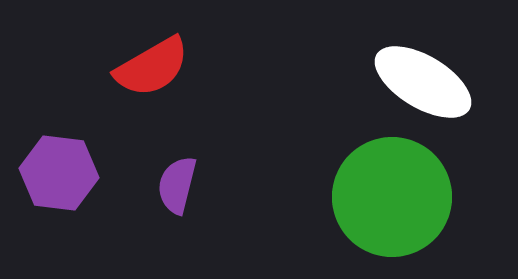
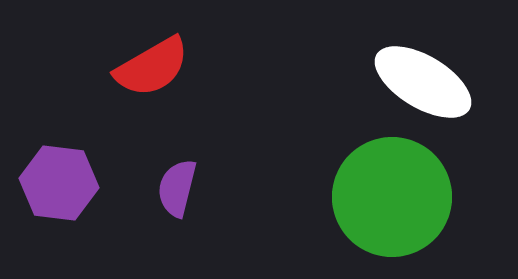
purple hexagon: moved 10 px down
purple semicircle: moved 3 px down
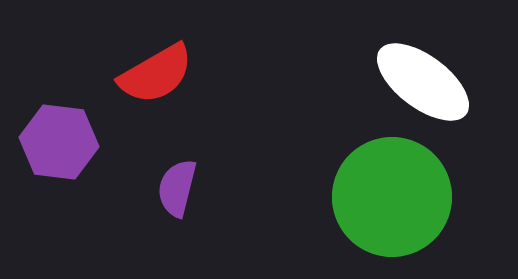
red semicircle: moved 4 px right, 7 px down
white ellipse: rotated 6 degrees clockwise
purple hexagon: moved 41 px up
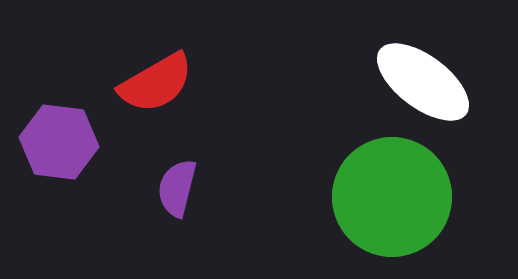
red semicircle: moved 9 px down
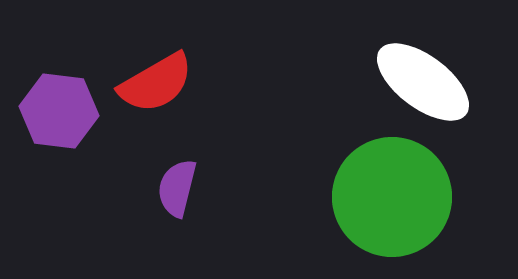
purple hexagon: moved 31 px up
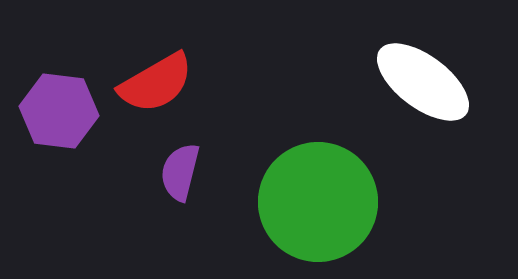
purple semicircle: moved 3 px right, 16 px up
green circle: moved 74 px left, 5 px down
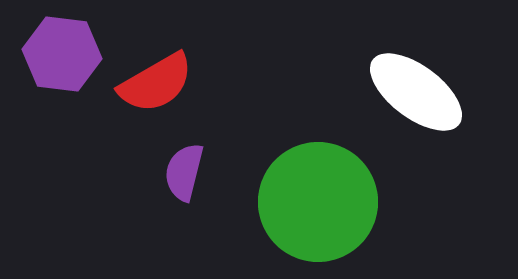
white ellipse: moved 7 px left, 10 px down
purple hexagon: moved 3 px right, 57 px up
purple semicircle: moved 4 px right
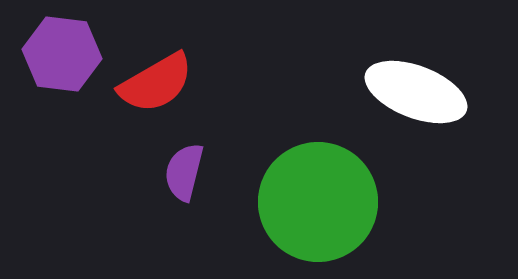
white ellipse: rotated 16 degrees counterclockwise
